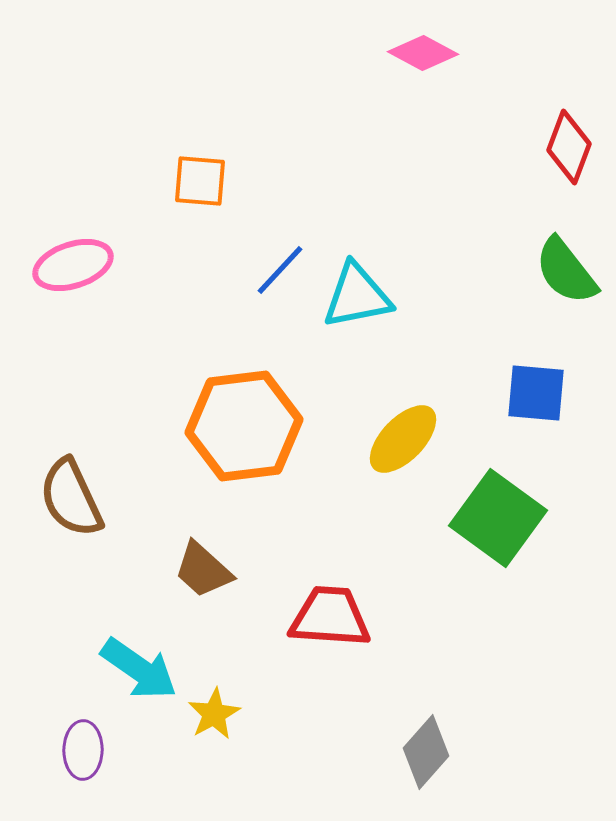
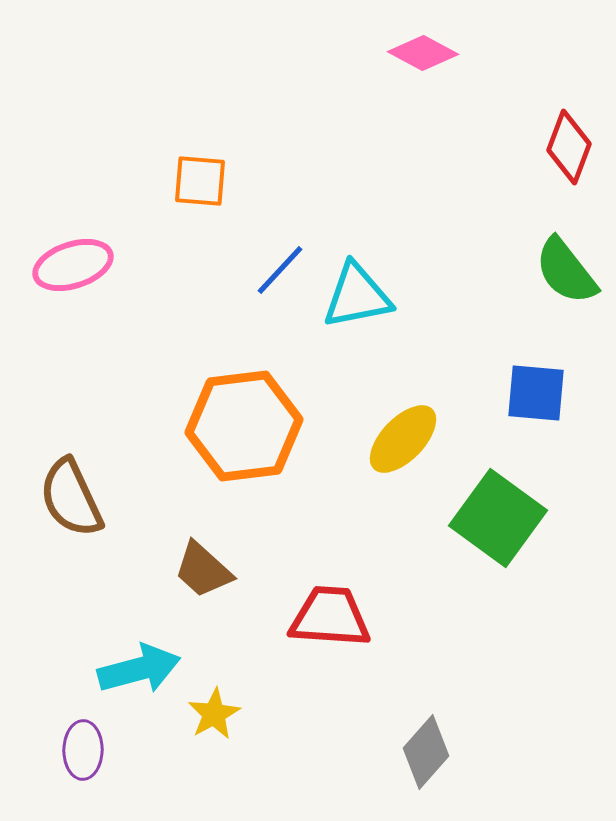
cyan arrow: rotated 50 degrees counterclockwise
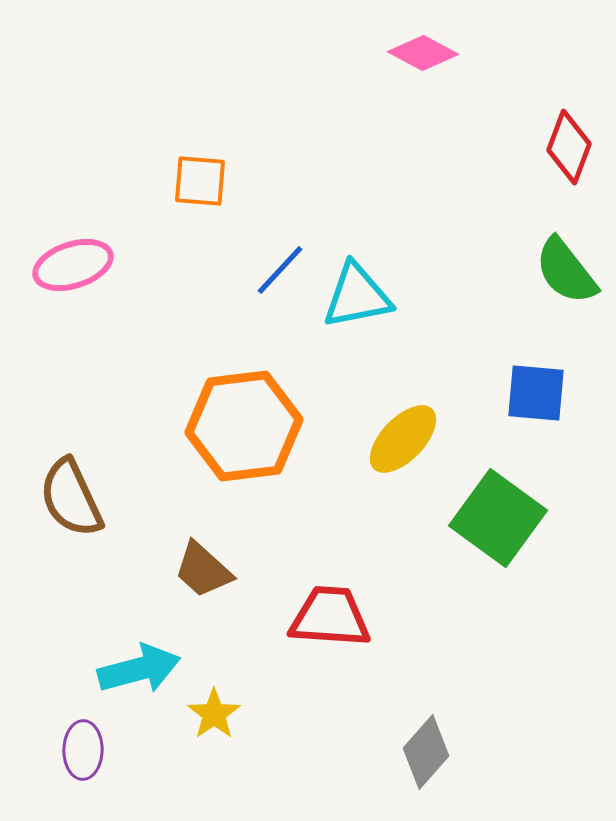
yellow star: rotated 6 degrees counterclockwise
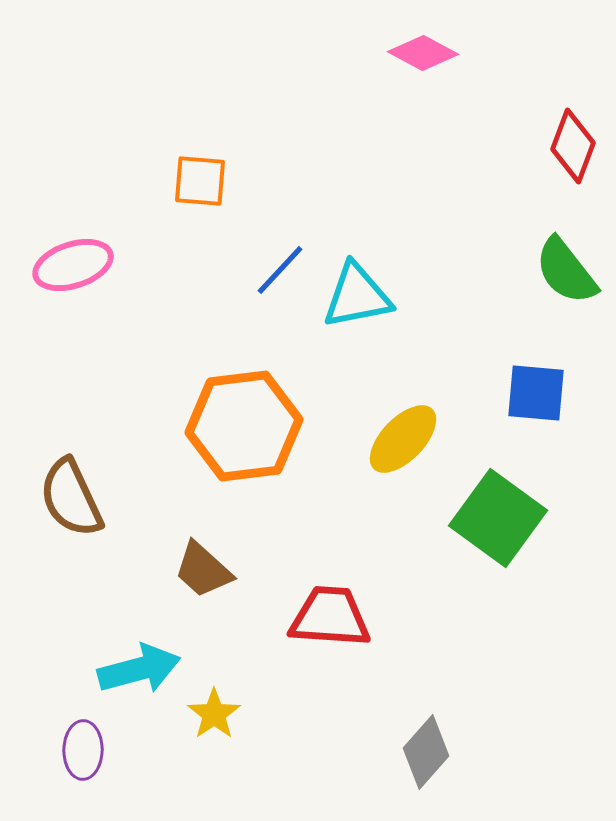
red diamond: moved 4 px right, 1 px up
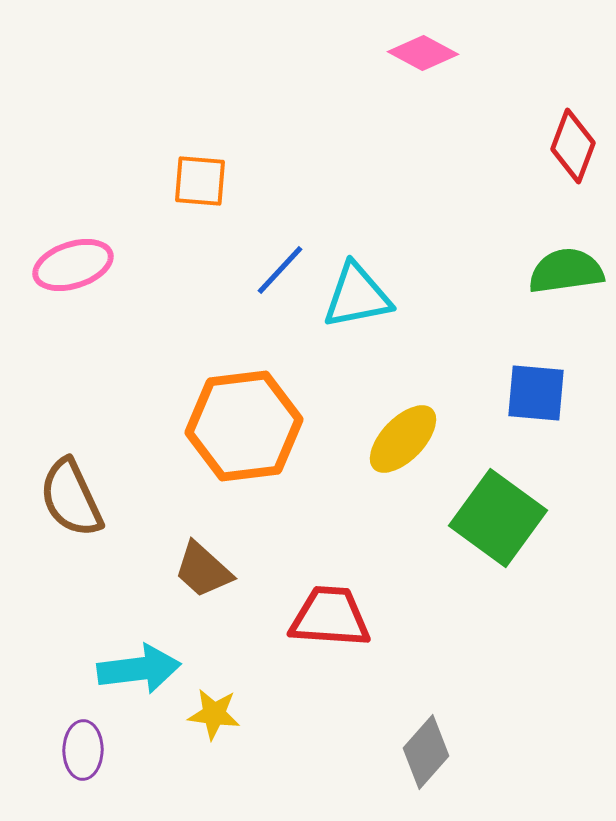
green semicircle: rotated 120 degrees clockwise
cyan arrow: rotated 8 degrees clockwise
yellow star: rotated 30 degrees counterclockwise
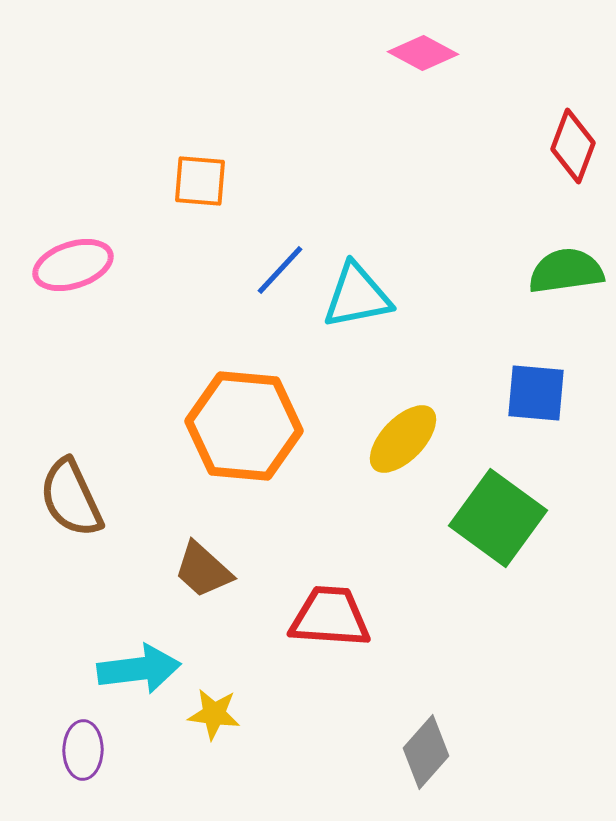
orange hexagon: rotated 12 degrees clockwise
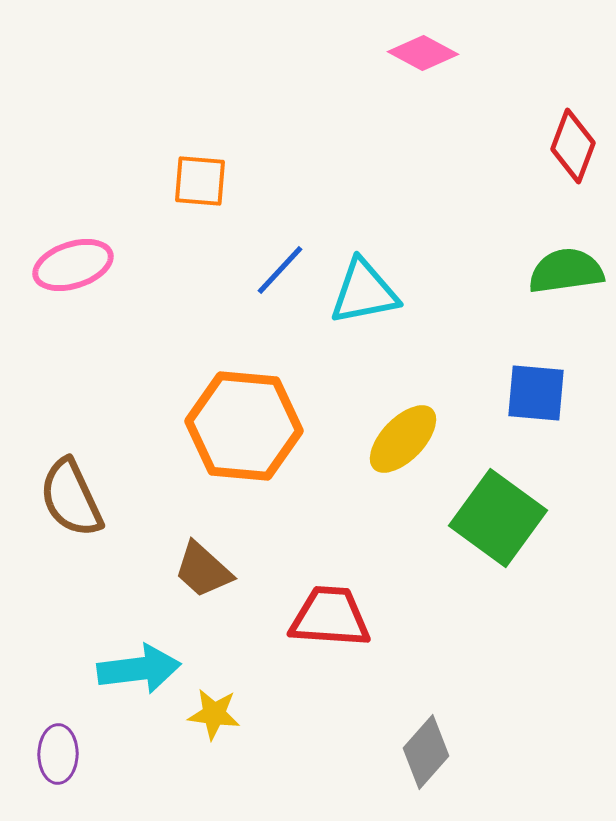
cyan triangle: moved 7 px right, 4 px up
purple ellipse: moved 25 px left, 4 px down
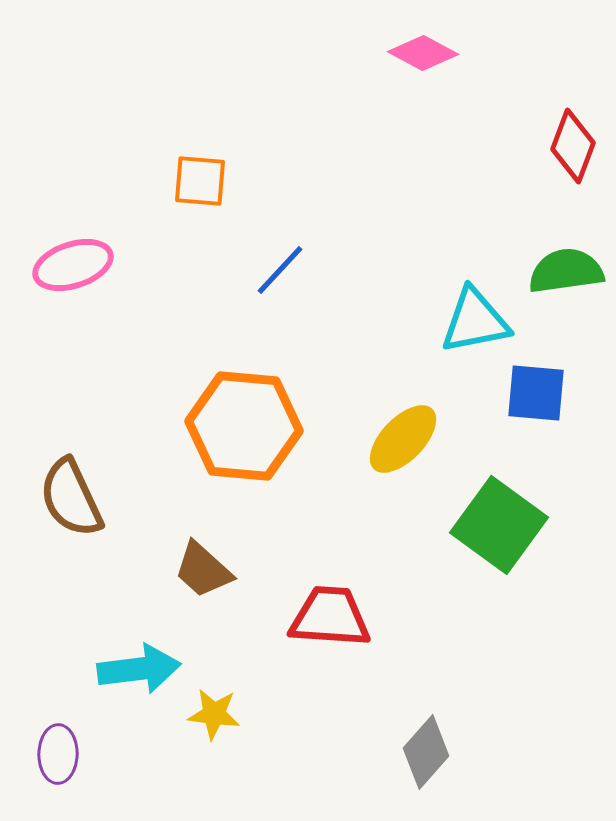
cyan triangle: moved 111 px right, 29 px down
green square: moved 1 px right, 7 px down
